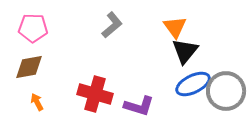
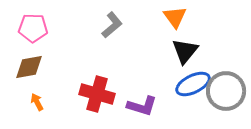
orange triangle: moved 10 px up
red cross: moved 2 px right
purple L-shape: moved 3 px right
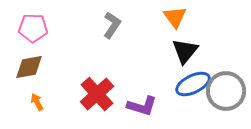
gray L-shape: rotated 16 degrees counterclockwise
red cross: rotated 32 degrees clockwise
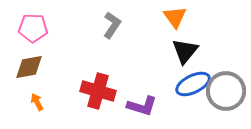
red cross: moved 1 px right, 3 px up; rotated 32 degrees counterclockwise
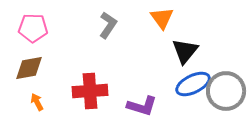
orange triangle: moved 13 px left, 1 px down
gray L-shape: moved 4 px left
brown diamond: moved 1 px down
red cross: moved 8 px left; rotated 20 degrees counterclockwise
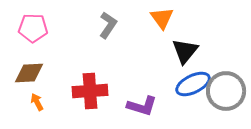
brown diamond: moved 5 px down; rotated 8 degrees clockwise
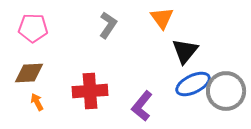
purple L-shape: rotated 112 degrees clockwise
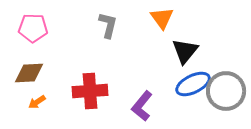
gray L-shape: rotated 20 degrees counterclockwise
orange arrow: rotated 96 degrees counterclockwise
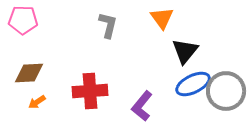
pink pentagon: moved 10 px left, 8 px up
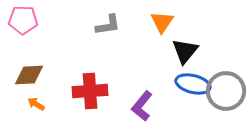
orange triangle: moved 4 px down; rotated 10 degrees clockwise
gray L-shape: rotated 68 degrees clockwise
brown diamond: moved 2 px down
blue ellipse: rotated 40 degrees clockwise
orange arrow: moved 1 px left, 2 px down; rotated 66 degrees clockwise
